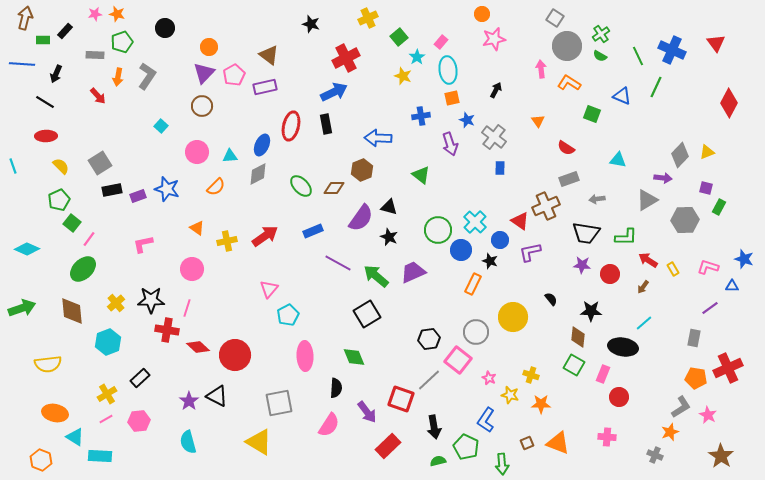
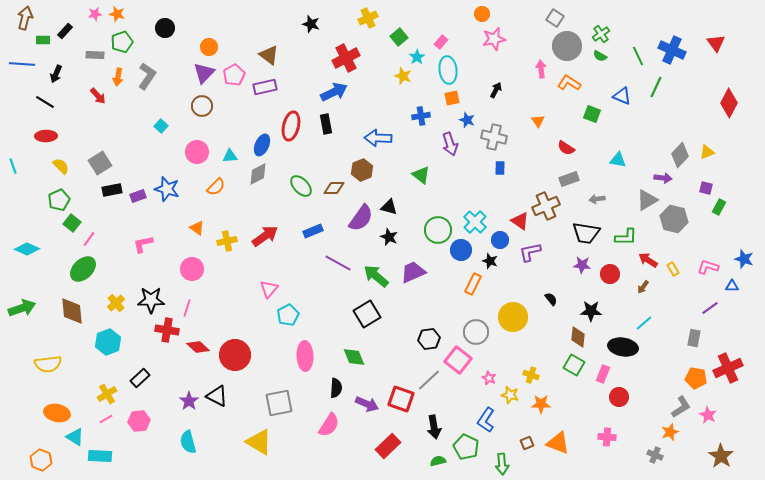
gray cross at (494, 137): rotated 25 degrees counterclockwise
gray hexagon at (685, 220): moved 11 px left, 1 px up; rotated 16 degrees clockwise
purple arrow at (367, 412): moved 8 px up; rotated 30 degrees counterclockwise
orange ellipse at (55, 413): moved 2 px right
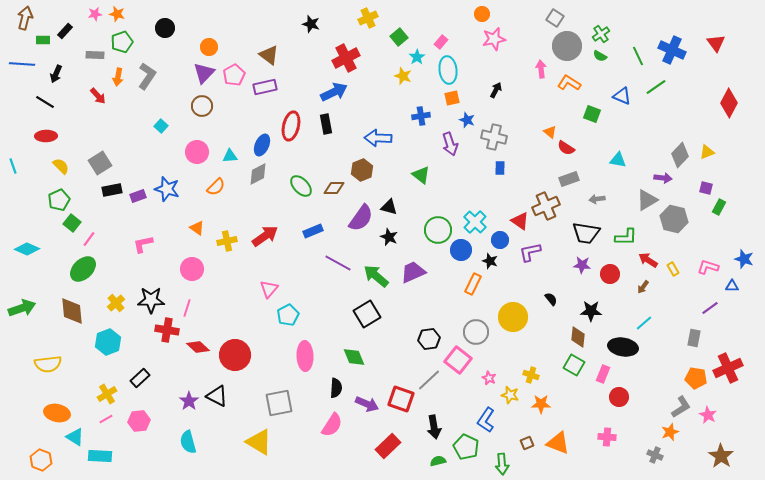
green line at (656, 87): rotated 30 degrees clockwise
orange triangle at (538, 121): moved 12 px right, 11 px down; rotated 16 degrees counterclockwise
pink semicircle at (329, 425): moved 3 px right
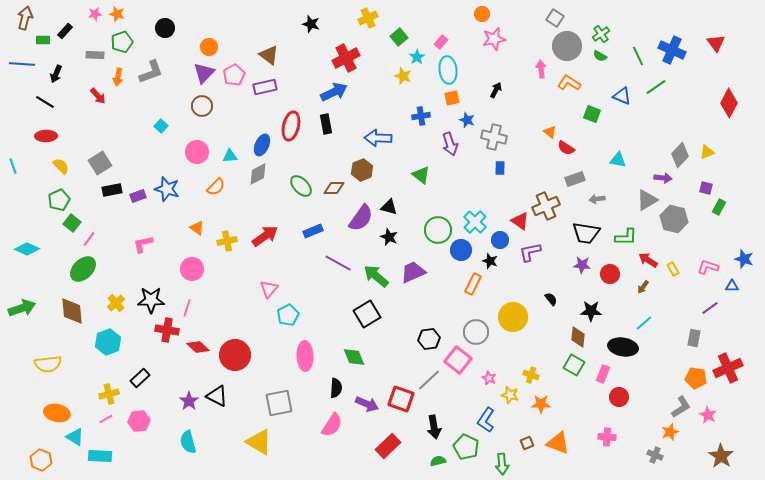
gray L-shape at (147, 76): moved 4 px right, 4 px up; rotated 36 degrees clockwise
gray rectangle at (569, 179): moved 6 px right
yellow cross at (107, 394): moved 2 px right; rotated 18 degrees clockwise
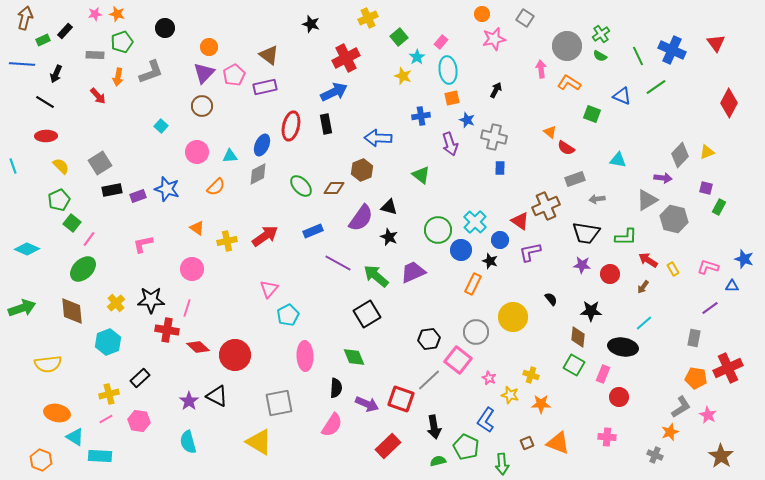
gray square at (555, 18): moved 30 px left
green rectangle at (43, 40): rotated 24 degrees counterclockwise
pink hexagon at (139, 421): rotated 15 degrees clockwise
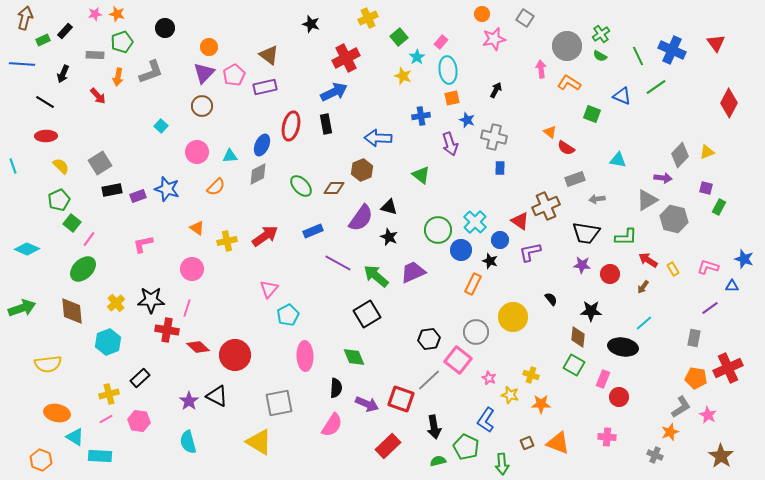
black arrow at (56, 74): moved 7 px right
pink rectangle at (603, 374): moved 5 px down
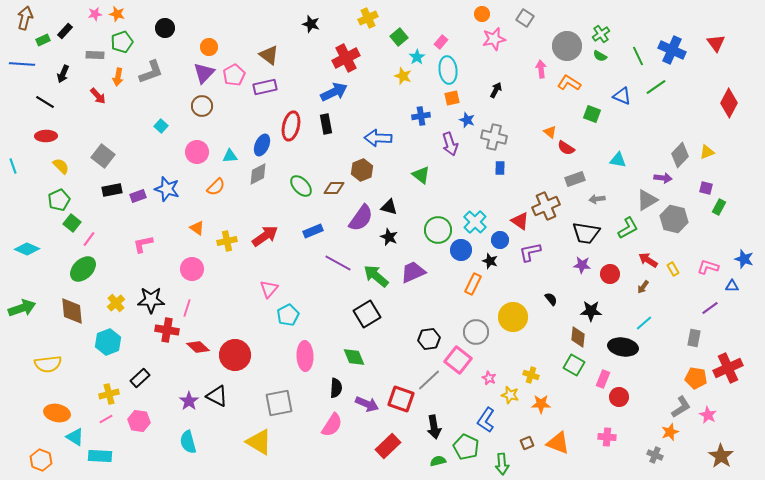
gray square at (100, 163): moved 3 px right, 7 px up; rotated 20 degrees counterclockwise
green L-shape at (626, 237): moved 2 px right, 9 px up; rotated 30 degrees counterclockwise
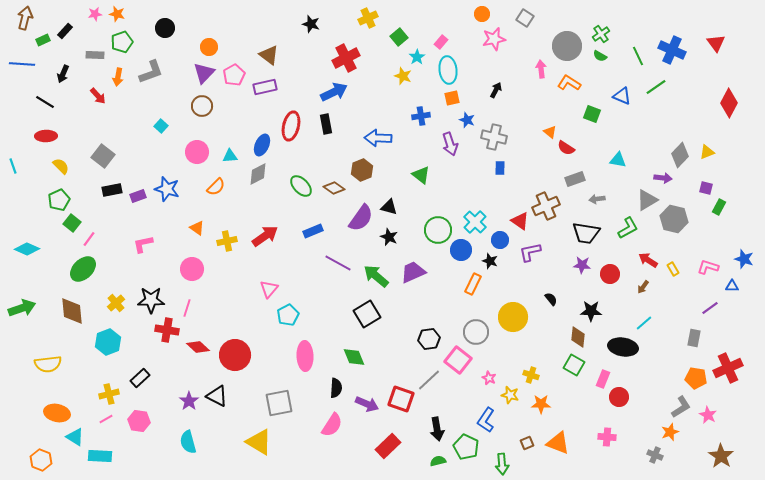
brown diamond at (334, 188): rotated 35 degrees clockwise
black arrow at (434, 427): moved 3 px right, 2 px down
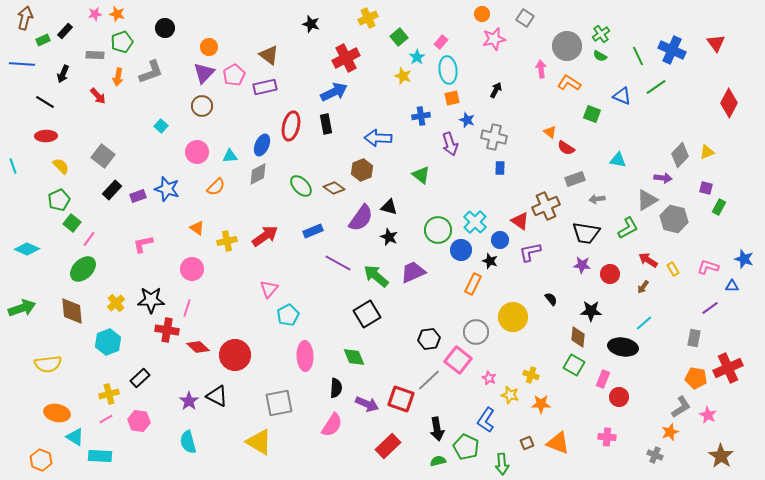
black rectangle at (112, 190): rotated 36 degrees counterclockwise
